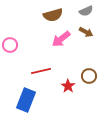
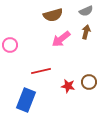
brown arrow: rotated 104 degrees counterclockwise
brown circle: moved 6 px down
red star: rotated 24 degrees counterclockwise
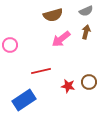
blue rectangle: moved 2 px left; rotated 35 degrees clockwise
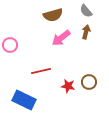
gray semicircle: rotated 72 degrees clockwise
pink arrow: moved 1 px up
blue rectangle: rotated 60 degrees clockwise
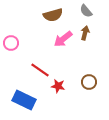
brown arrow: moved 1 px left, 1 px down
pink arrow: moved 2 px right, 1 px down
pink circle: moved 1 px right, 2 px up
red line: moved 1 px left, 1 px up; rotated 48 degrees clockwise
red star: moved 10 px left
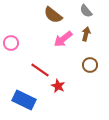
brown semicircle: rotated 54 degrees clockwise
brown arrow: moved 1 px right, 1 px down
brown circle: moved 1 px right, 17 px up
red star: rotated 16 degrees clockwise
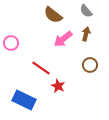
red line: moved 1 px right, 2 px up
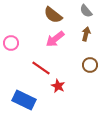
pink arrow: moved 8 px left
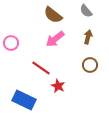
brown arrow: moved 2 px right, 3 px down
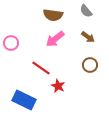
brown semicircle: rotated 30 degrees counterclockwise
brown arrow: rotated 112 degrees clockwise
